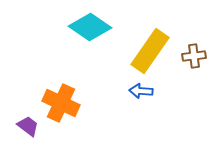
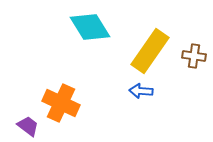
cyan diamond: rotated 24 degrees clockwise
brown cross: rotated 15 degrees clockwise
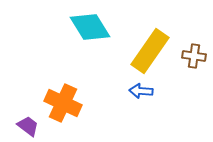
orange cross: moved 2 px right
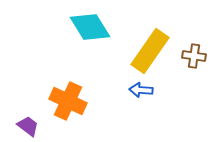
blue arrow: moved 1 px up
orange cross: moved 5 px right, 2 px up
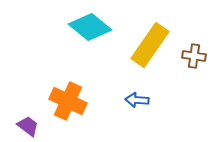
cyan diamond: rotated 18 degrees counterclockwise
yellow rectangle: moved 6 px up
blue arrow: moved 4 px left, 10 px down
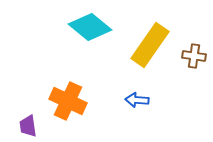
purple trapezoid: rotated 135 degrees counterclockwise
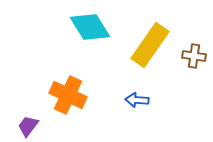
cyan diamond: rotated 18 degrees clockwise
orange cross: moved 6 px up
purple trapezoid: rotated 45 degrees clockwise
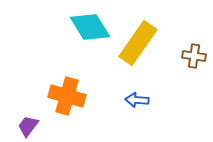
yellow rectangle: moved 12 px left, 2 px up
orange cross: moved 1 px left, 1 px down; rotated 9 degrees counterclockwise
